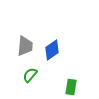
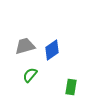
gray trapezoid: rotated 110 degrees counterclockwise
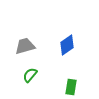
blue diamond: moved 15 px right, 5 px up
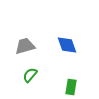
blue diamond: rotated 75 degrees counterclockwise
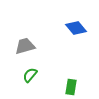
blue diamond: moved 9 px right, 17 px up; rotated 20 degrees counterclockwise
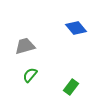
green rectangle: rotated 28 degrees clockwise
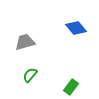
gray trapezoid: moved 4 px up
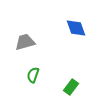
blue diamond: rotated 20 degrees clockwise
green semicircle: moved 3 px right; rotated 21 degrees counterclockwise
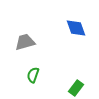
green rectangle: moved 5 px right, 1 px down
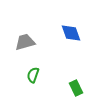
blue diamond: moved 5 px left, 5 px down
green rectangle: rotated 63 degrees counterclockwise
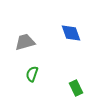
green semicircle: moved 1 px left, 1 px up
